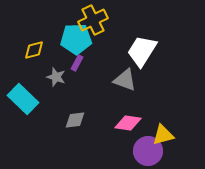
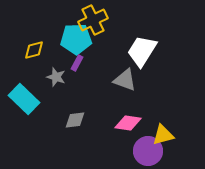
cyan rectangle: moved 1 px right
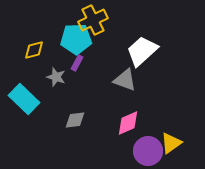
white trapezoid: rotated 16 degrees clockwise
pink diamond: rotated 32 degrees counterclockwise
yellow triangle: moved 8 px right, 8 px down; rotated 20 degrees counterclockwise
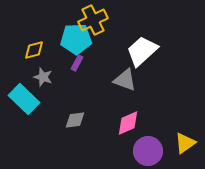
gray star: moved 13 px left
yellow triangle: moved 14 px right
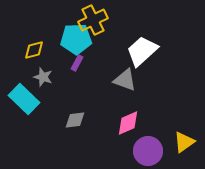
yellow triangle: moved 1 px left, 1 px up
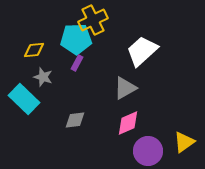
yellow diamond: rotated 10 degrees clockwise
gray triangle: moved 8 px down; rotated 50 degrees counterclockwise
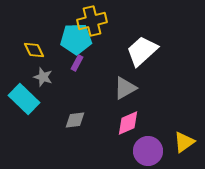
yellow cross: moved 1 px left, 1 px down; rotated 12 degrees clockwise
yellow diamond: rotated 70 degrees clockwise
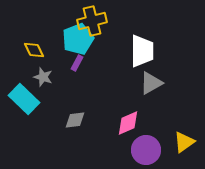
cyan pentagon: moved 2 px right; rotated 20 degrees counterclockwise
white trapezoid: rotated 132 degrees clockwise
gray triangle: moved 26 px right, 5 px up
purple circle: moved 2 px left, 1 px up
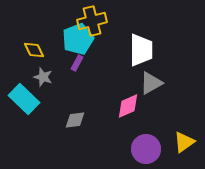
white trapezoid: moved 1 px left, 1 px up
pink diamond: moved 17 px up
purple circle: moved 1 px up
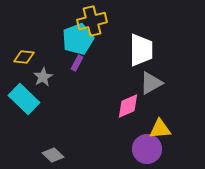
yellow diamond: moved 10 px left, 7 px down; rotated 60 degrees counterclockwise
gray star: rotated 24 degrees clockwise
gray diamond: moved 22 px left, 35 px down; rotated 50 degrees clockwise
yellow triangle: moved 24 px left, 13 px up; rotated 30 degrees clockwise
purple circle: moved 1 px right
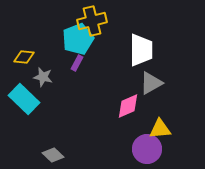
gray star: rotated 30 degrees counterclockwise
